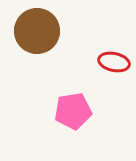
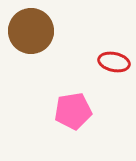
brown circle: moved 6 px left
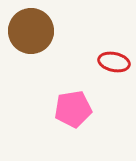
pink pentagon: moved 2 px up
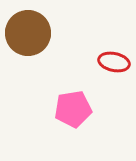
brown circle: moved 3 px left, 2 px down
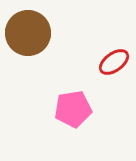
red ellipse: rotated 48 degrees counterclockwise
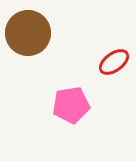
pink pentagon: moved 2 px left, 4 px up
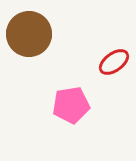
brown circle: moved 1 px right, 1 px down
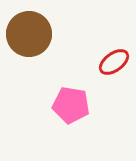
pink pentagon: rotated 18 degrees clockwise
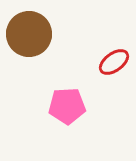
pink pentagon: moved 4 px left, 1 px down; rotated 12 degrees counterclockwise
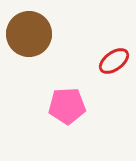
red ellipse: moved 1 px up
